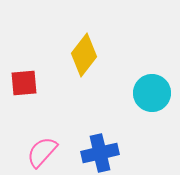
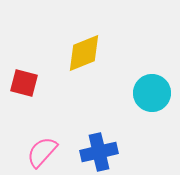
yellow diamond: moved 2 px up; rotated 30 degrees clockwise
red square: rotated 20 degrees clockwise
blue cross: moved 1 px left, 1 px up
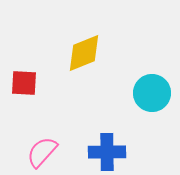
red square: rotated 12 degrees counterclockwise
blue cross: moved 8 px right; rotated 12 degrees clockwise
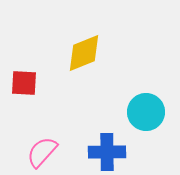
cyan circle: moved 6 px left, 19 px down
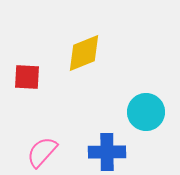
red square: moved 3 px right, 6 px up
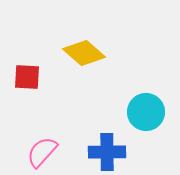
yellow diamond: rotated 63 degrees clockwise
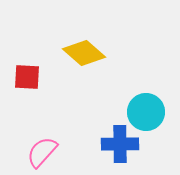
blue cross: moved 13 px right, 8 px up
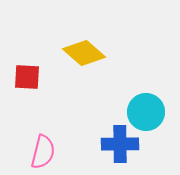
pink semicircle: moved 1 px right; rotated 152 degrees clockwise
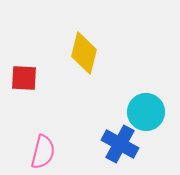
yellow diamond: rotated 63 degrees clockwise
red square: moved 3 px left, 1 px down
blue cross: rotated 30 degrees clockwise
